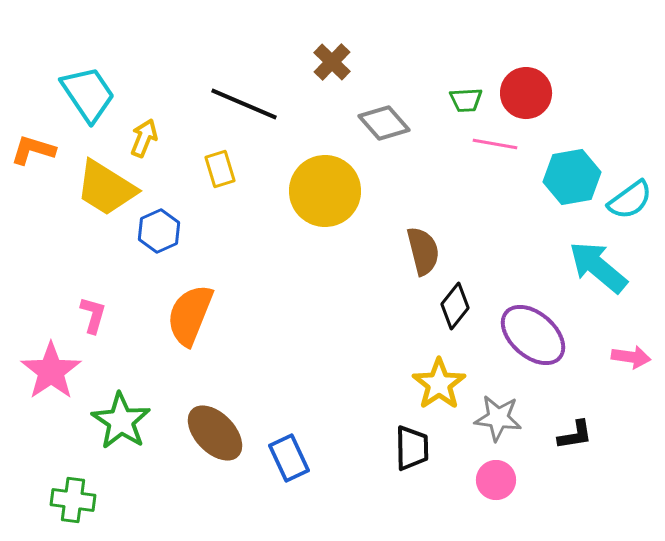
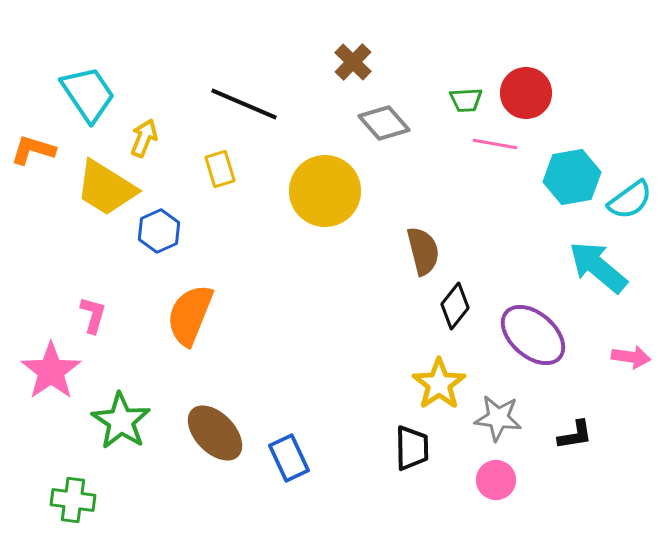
brown cross: moved 21 px right
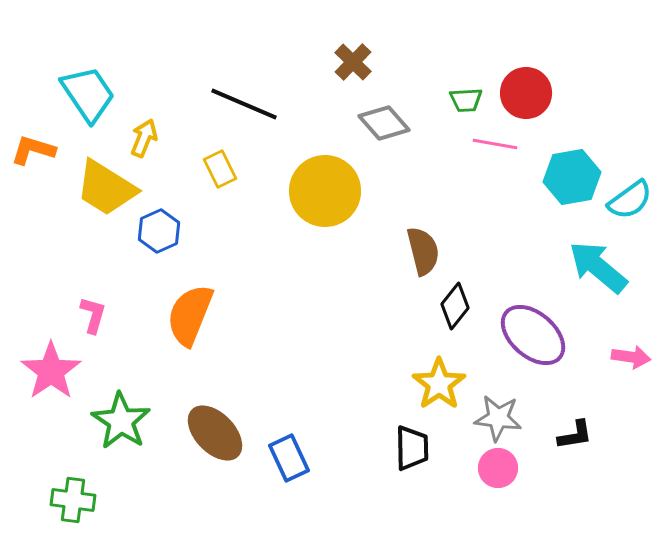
yellow rectangle: rotated 9 degrees counterclockwise
pink circle: moved 2 px right, 12 px up
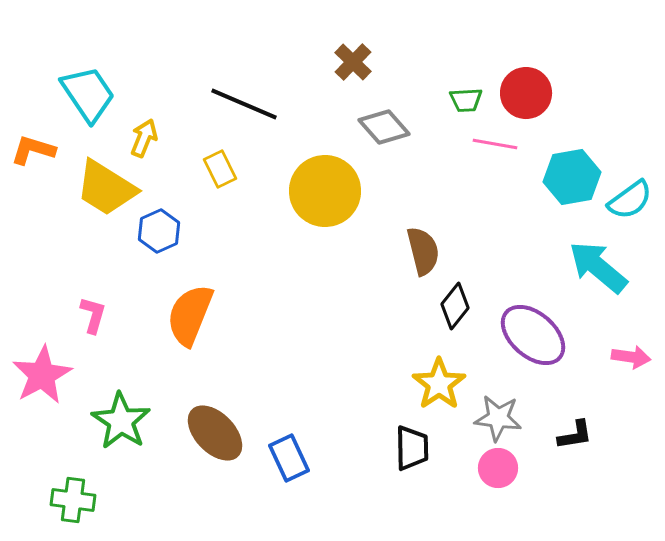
gray diamond: moved 4 px down
pink star: moved 9 px left, 4 px down; rotated 6 degrees clockwise
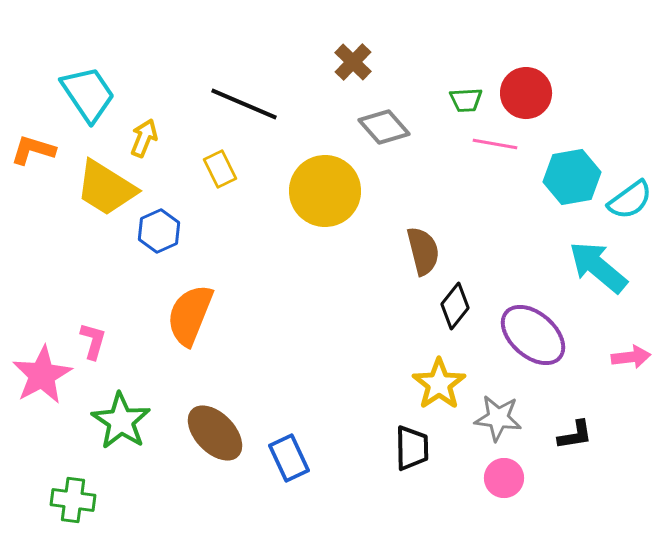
pink L-shape: moved 26 px down
pink arrow: rotated 15 degrees counterclockwise
pink circle: moved 6 px right, 10 px down
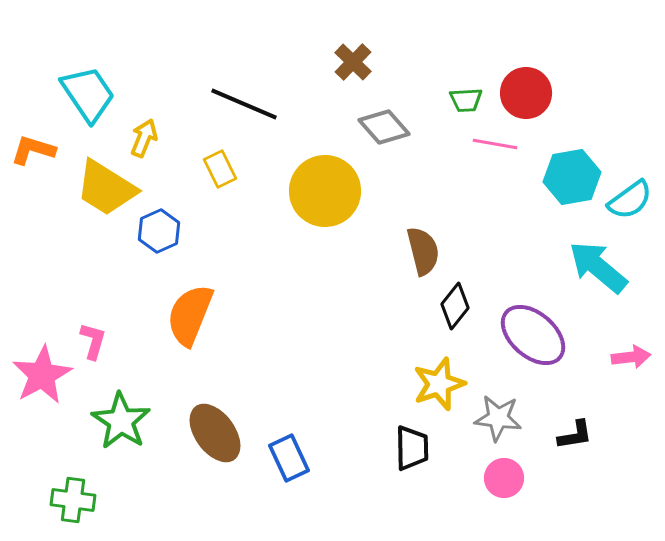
yellow star: rotated 16 degrees clockwise
brown ellipse: rotated 8 degrees clockwise
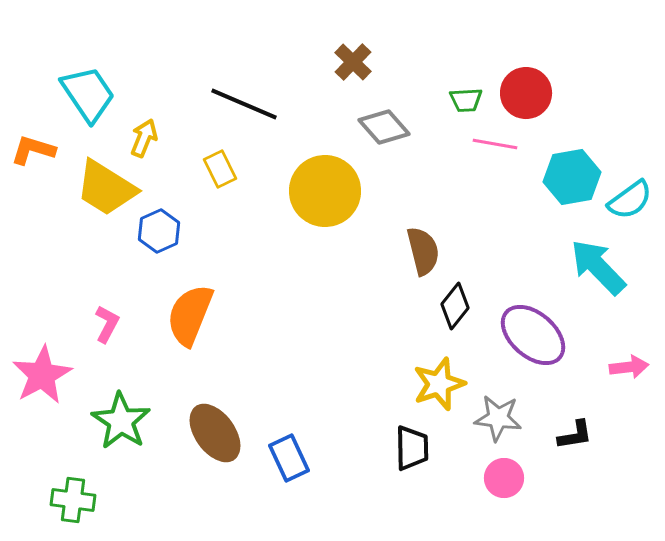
cyan arrow: rotated 6 degrees clockwise
pink L-shape: moved 14 px right, 17 px up; rotated 12 degrees clockwise
pink arrow: moved 2 px left, 10 px down
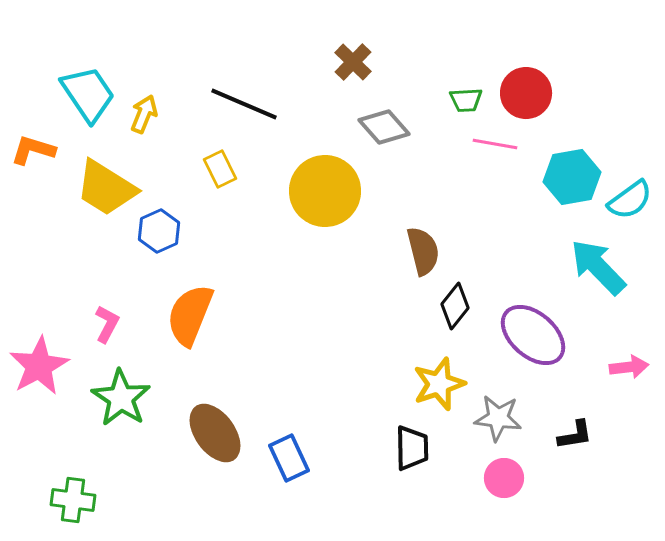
yellow arrow: moved 24 px up
pink star: moved 3 px left, 9 px up
green star: moved 23 px up
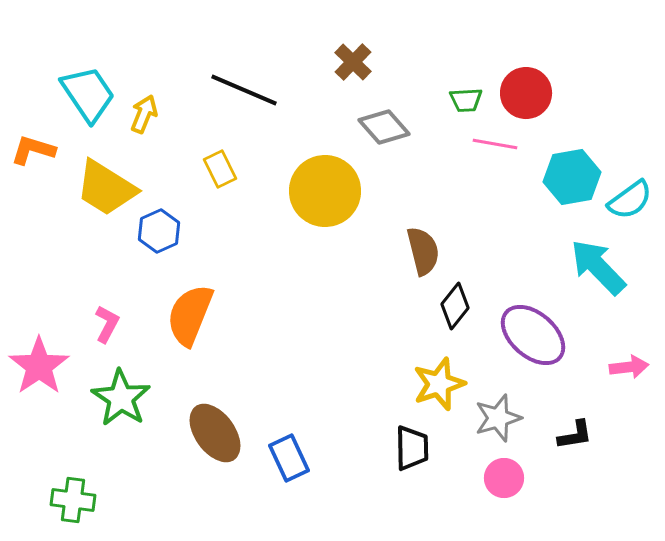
black line: moved 14 px up
pink star: rotated 6 degrees counterclockwise
gray star: rotated 24 degrees counterclockwise
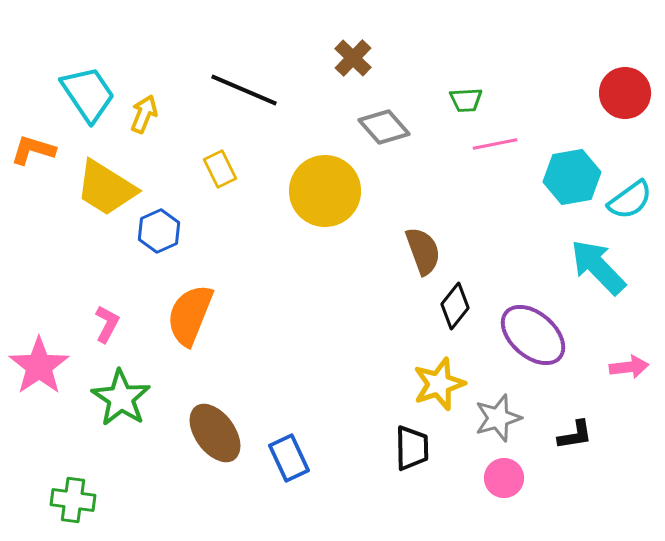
brown cross: moved 4 px up
red circle: moved 99 px right
pink line: rotated 21 degrees counterclockwise
brown semicircle: rotated 6 degrees counterclockwise
